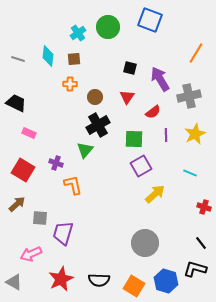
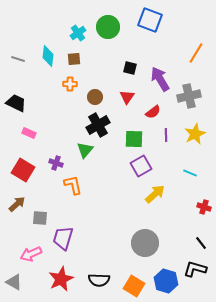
purple trapezoid: moved 5 px down
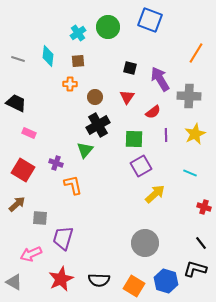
brown square: moved 4 px right, 2 px down
gray cross: rotated 15 degrees clockwise
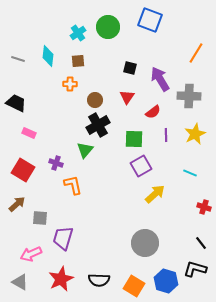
brown circle: moved 3 px down
gray triangle: moved 6 px right
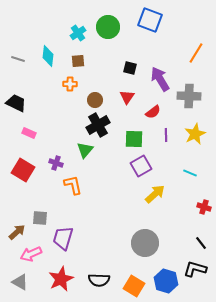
brown arrow: moved 28 px down
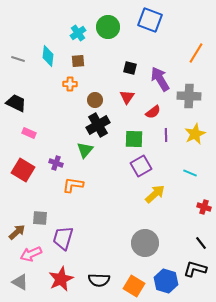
orange L-shape: rotated 70 degrees counterclockwise
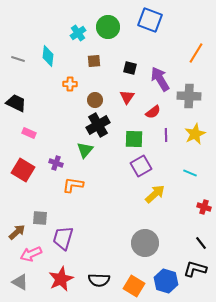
brown square: moved 16 px right
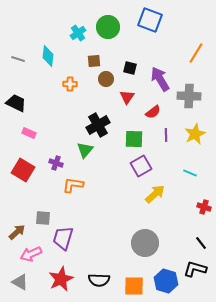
brown circle: moved 11 px right, 21 px up
gray square: moved 3 px right
orange square: rotated 30 degrees counterclockwise
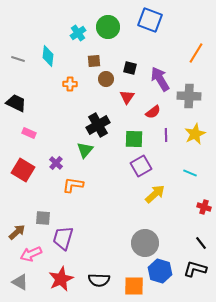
purple cross: rotated 24 degrees clockwise
blue hexagon: moved 6 px left, 10 px up
